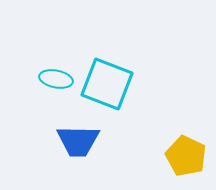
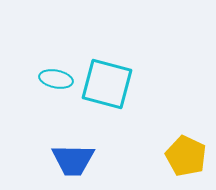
cyan square: rotated 6 degrees counterclockwise
blue trapezoid: moved 5 px left, 19 px down
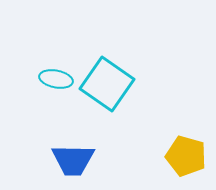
cyan square: rotated 20 degrees clockwise
yellow pentagon: rotated 9 degrees counterclockwise
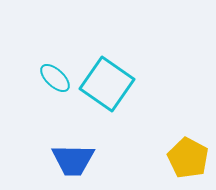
cyan ellipse: moved 1 px left, 1 px up; rotated 32 degrees clockwise
yellow pentagon: moved 2 px right, 2 px down; rotated 12 degrees clockwise
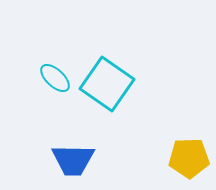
yellow pentagon: moved 1 px right; rotated 30 degrees counterclockwise
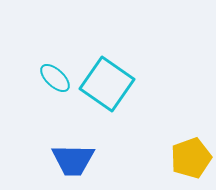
yellow pentagon: moved 2 px right; rotated 18 degrees counterclockwise
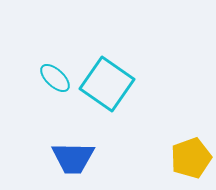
blue trapezoid: moved 2 px up
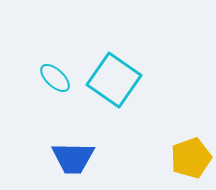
cyan square: moved 7 px right, 4 px up
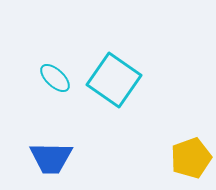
blue trapezoid: moved 22 px left
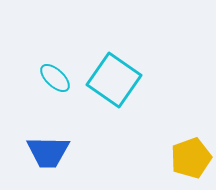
blue trapezoid: moved 3 px left, 6 px up
